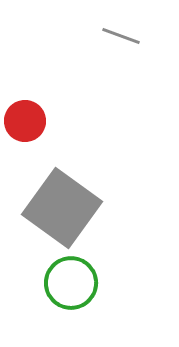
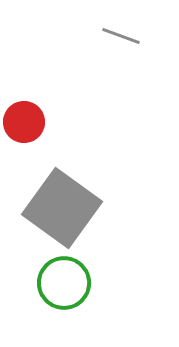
red circle: moved 1 px left, 1 px down
green circle: moved 7 px left
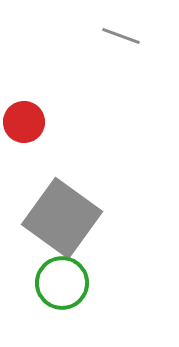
gray square: moved 10 px down
green circle: moved 2 px left
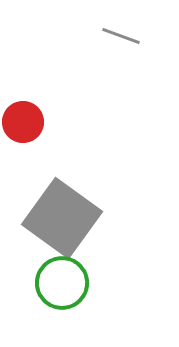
red circle: moved 1 px left
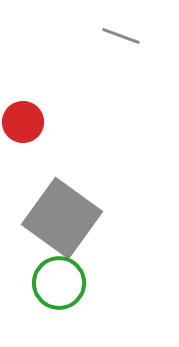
green circle: moved 3 px left
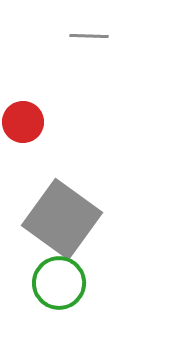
gray line: moved 32 px left; rotated 18 degrees counterclockwise
gray square: moved 1 px down
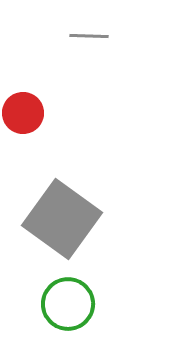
red circle: moved 9 px up
green circle: moved 9 px right, 21 px down
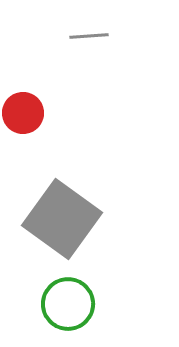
gray line: rotated 6 degrees counterclockwise
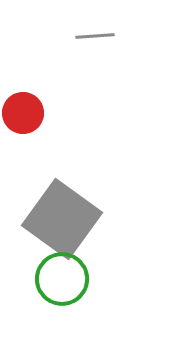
gray line: moved 6 px right
green circle: moved 6 px left, 25 px up
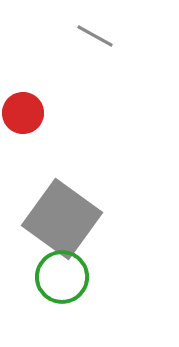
gray line: rotated 33 degrees clockwise
green circle: moved 2 px up
